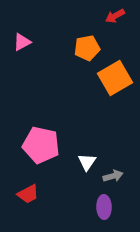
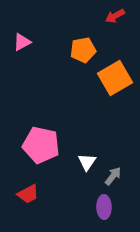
orange pentagon: moved 4 px left, 2 px down
gray arrow: rotated 36 degrees counterclockwise
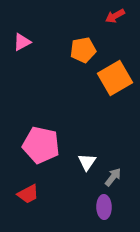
gray arrow: moved 1 px down
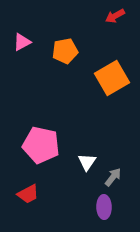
orange pentagon: moved 18 px left, 1 px down
orange square: moved 3 px left
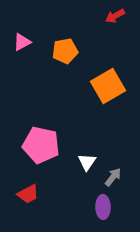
orange square: moved 4 px left, 8 px down
purple ellipse: moved 1 px left
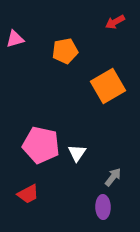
red arrow: moved 6 px down
pink triangle: moved 7 px left, 3 px up; rotated 12 degrees clockwise
white triangle: moved 10 px left, 9 px up
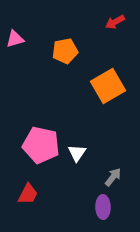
red trapezoid: rotated 35 degrees counterclockwise
